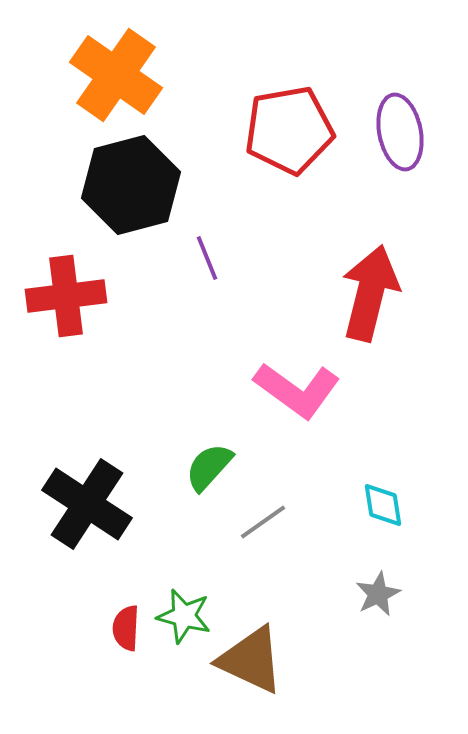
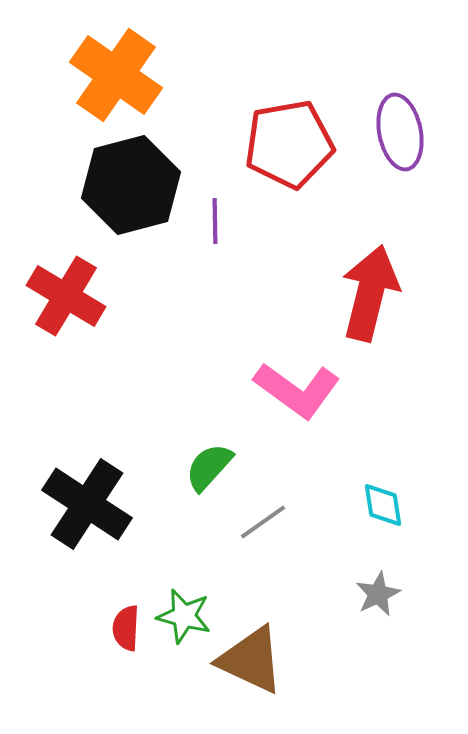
red pentagon: moved 14 px down
purple line: moved 8 px right, 37 px up; rotated 21 degrees clockwise
red cross: rotated 38 degrees clockwise
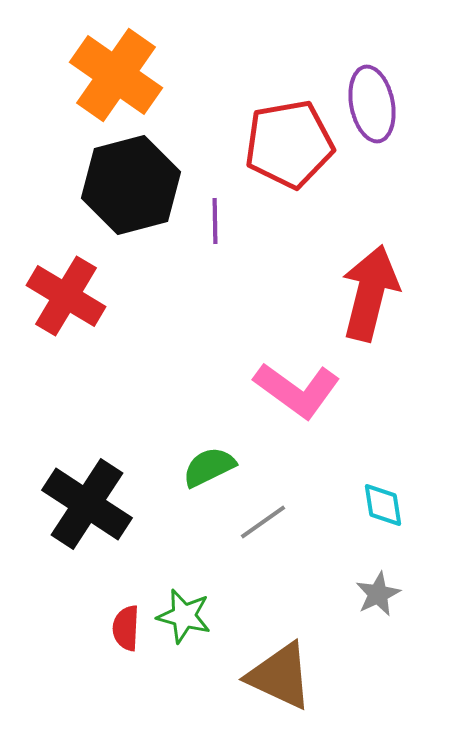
purple ellipse: moved 28 px left, 28 px up
green semicircle: rotated 22 degrees clockwise
brown triangle: moved 29 px right, 16 px down
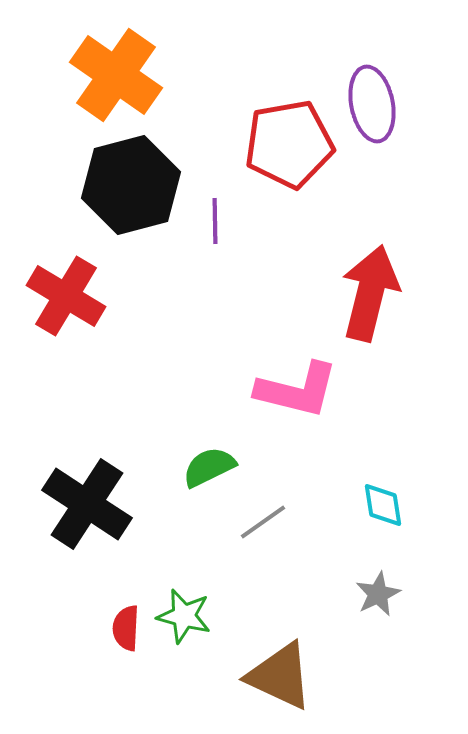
pink L-shape: rotated 22 degrees counterclockwise
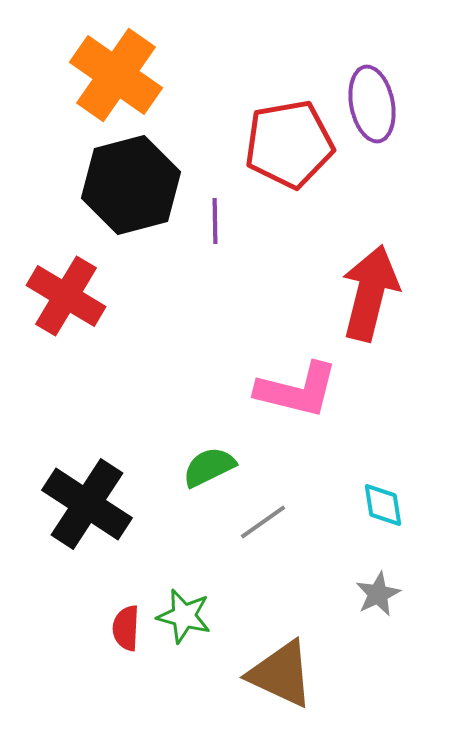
brown triangle: moved 1 px right, 2 px up
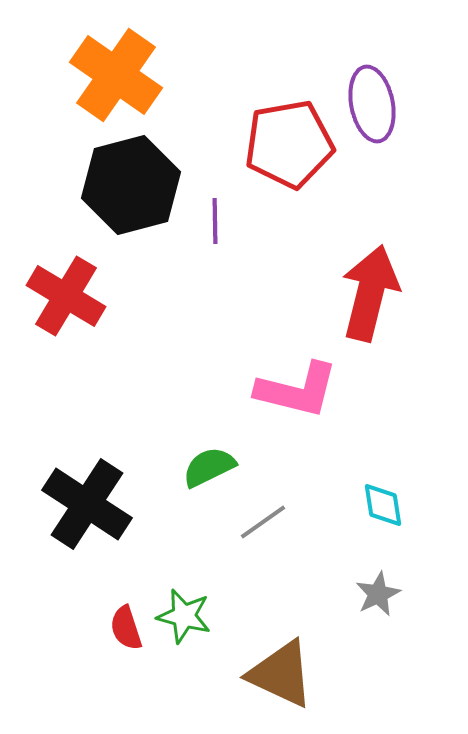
red semicircle: rotated 21 degrees counterclockwise
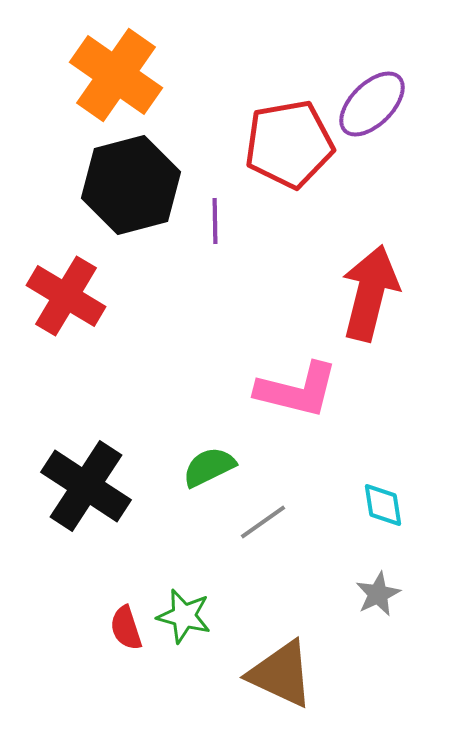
purple ellipse: rotated 56 degrees clockwise
black cross: moved 1 px left, 18 px up
